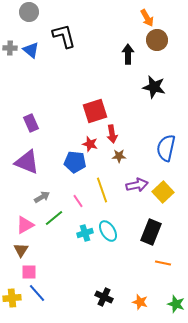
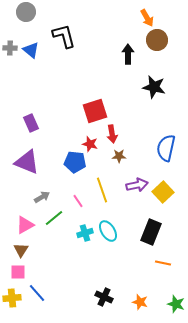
gray circle: moved 3 px left
pink square: moved 11 px left
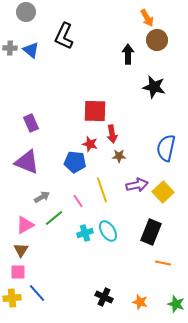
black L-shape: rotated 140 degrees counterclockwise
red square: rotated 20 degrees clockwise
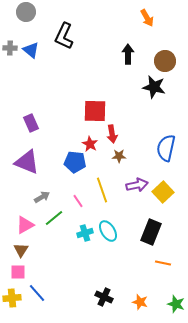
brown circle: moved 8 px right, 21 px down
red star: rotated 14 degrees clockwise
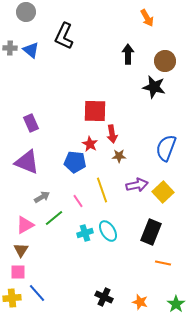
blue semicircle: rotated 8 degrees clockwise
green star: rotated 18 degrees clockwise
